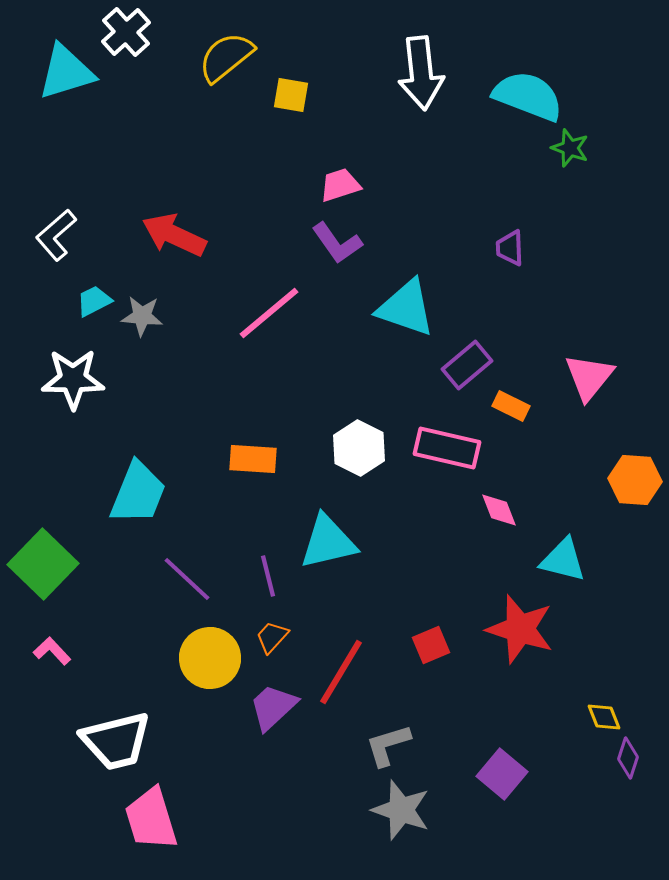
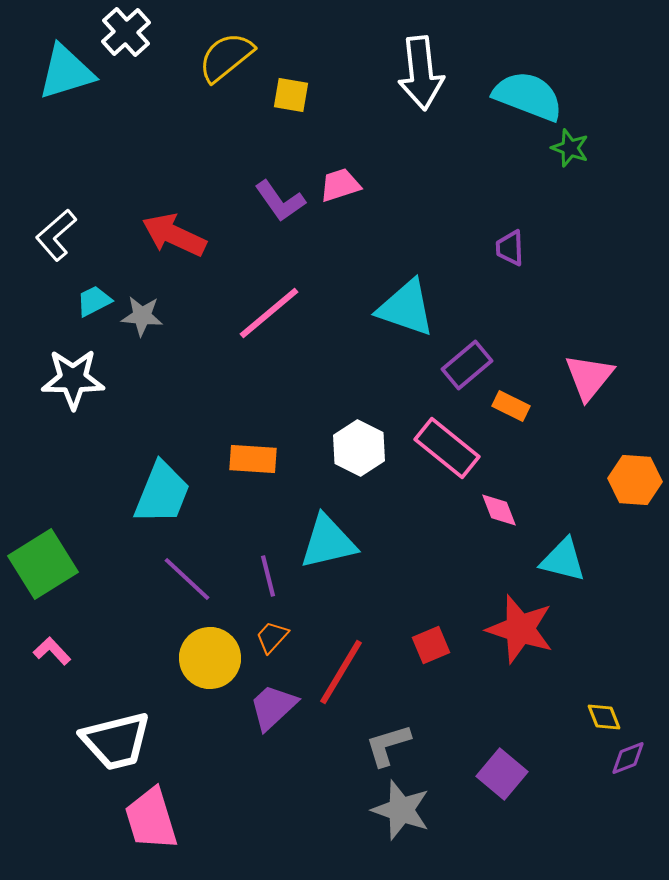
purple L-shape at (337, 243): moved 57 px left, 42 px up
pink rectangle at (447, 448): rotated 26 degrees clockwise
cyan trapezoid at (138, 493): moved 24 px right
green square at (43, 564): rotated 14 degrees clockwise
purple diamond at (628, 758): rotated 51 degrees clockwise
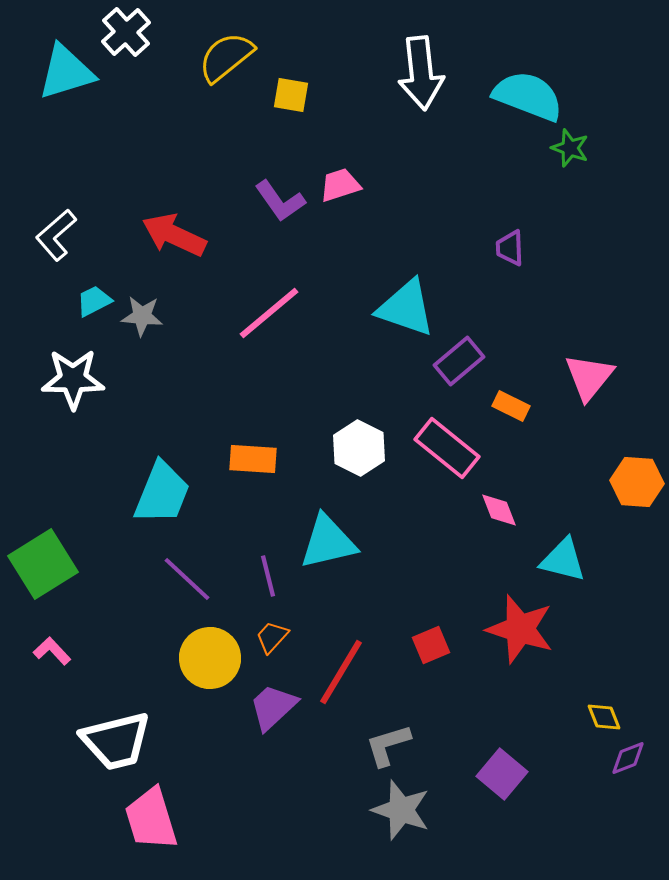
purple rectangle at (467, 365): moved 8 px left, 4 px up
orange hexagon at (635, 480): moved 2 px right, 2 px down
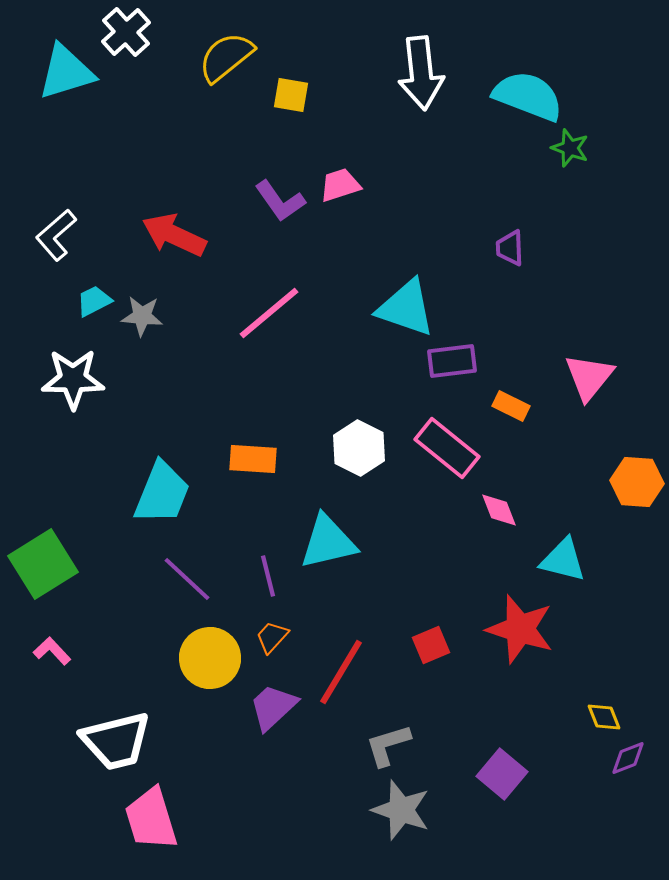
purple rectangle at (459, 361): moved 7 px left; rotated 33 degrees clockwise
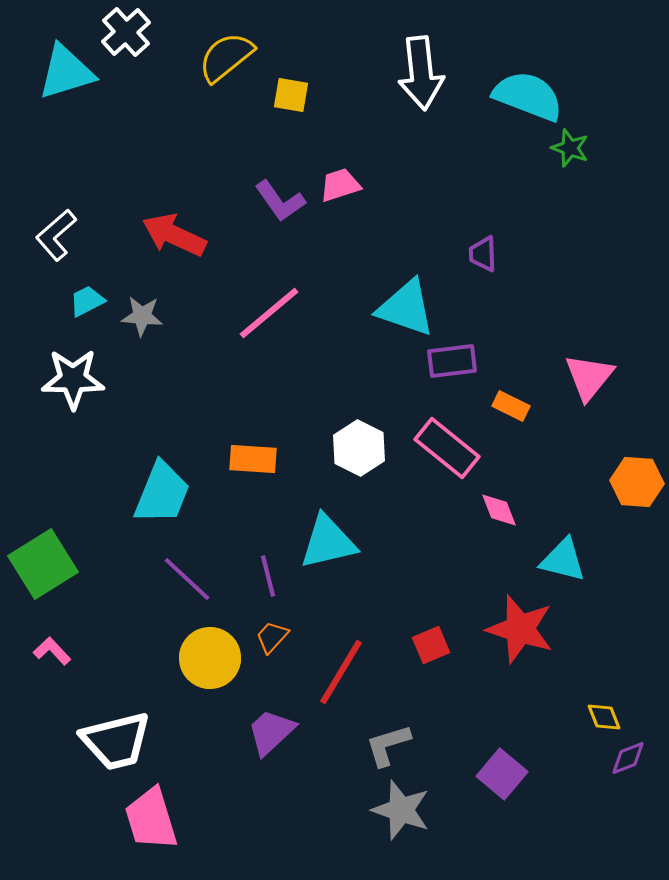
purple trapezoid at (510, 248): moved 27 px left, 6 px down
cyan trapezoid at (94, 301): moved 7 px left
purple trapezoid at (273, 707): moved 2 px left, 25 px down
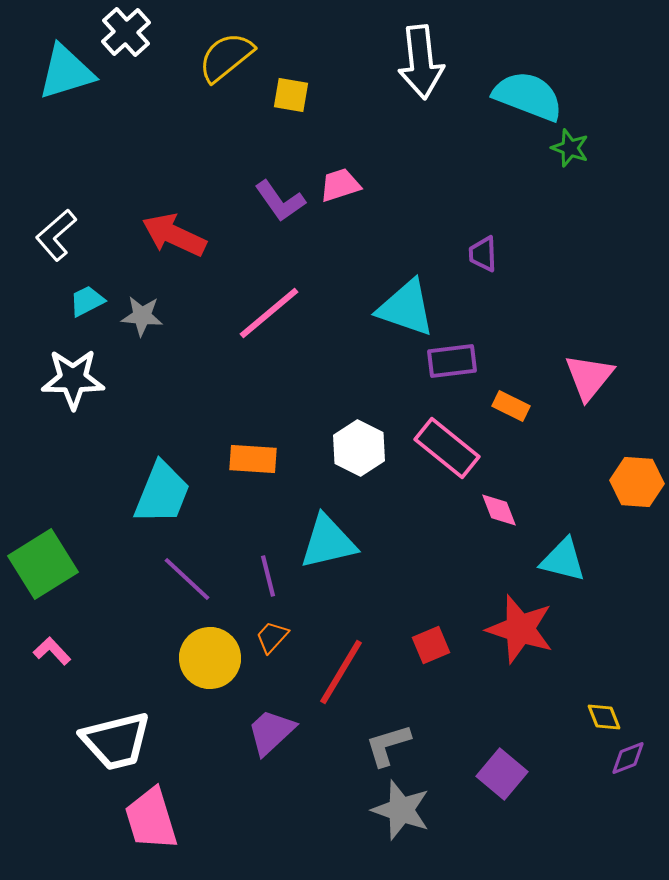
white arrow at (421, 73): moved 11 px up
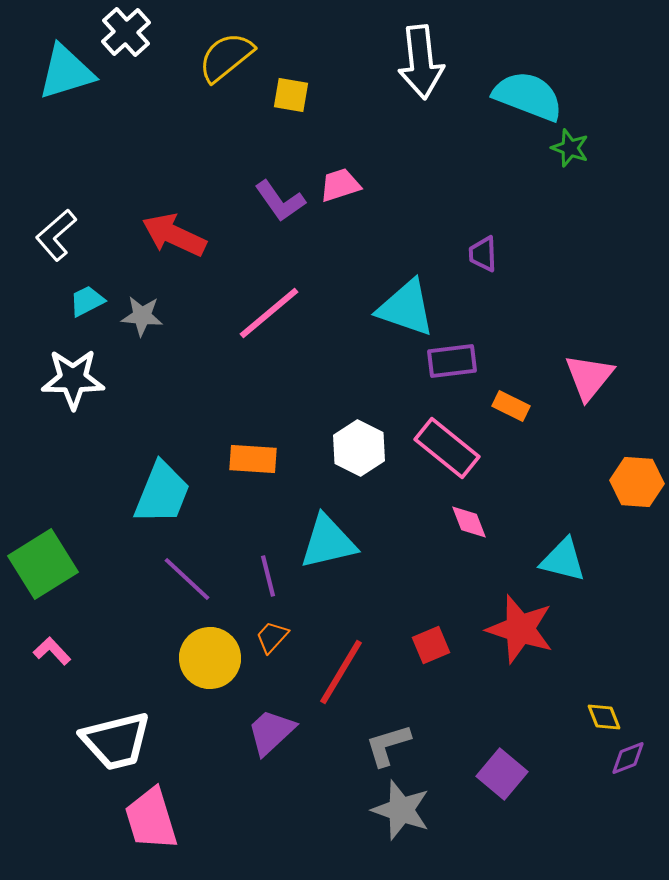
pink diamond at (499, 510): moved 30 px left, 12 px down
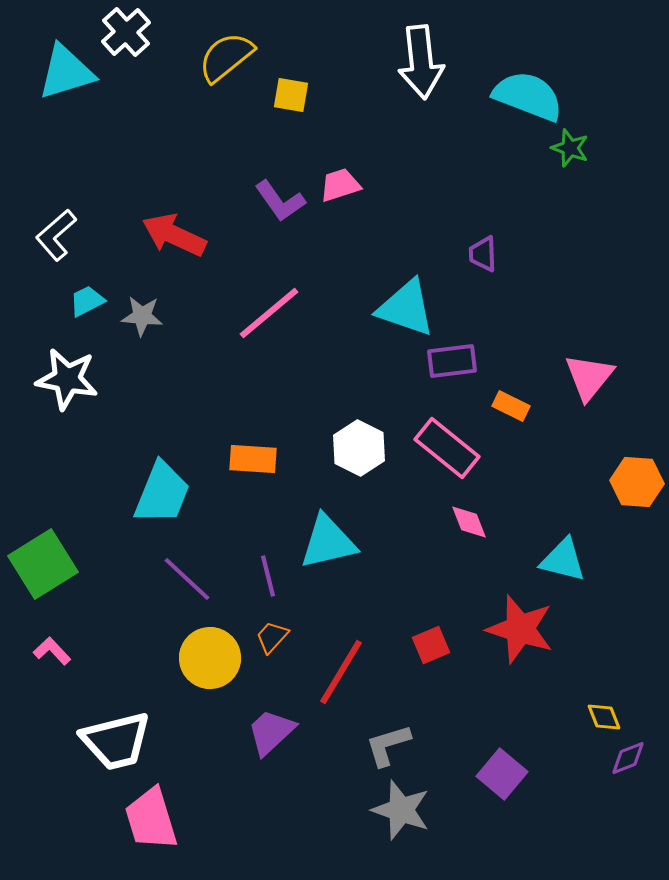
white star at (73, 379): moved 6 px left; rotated 10 degrees clockwise
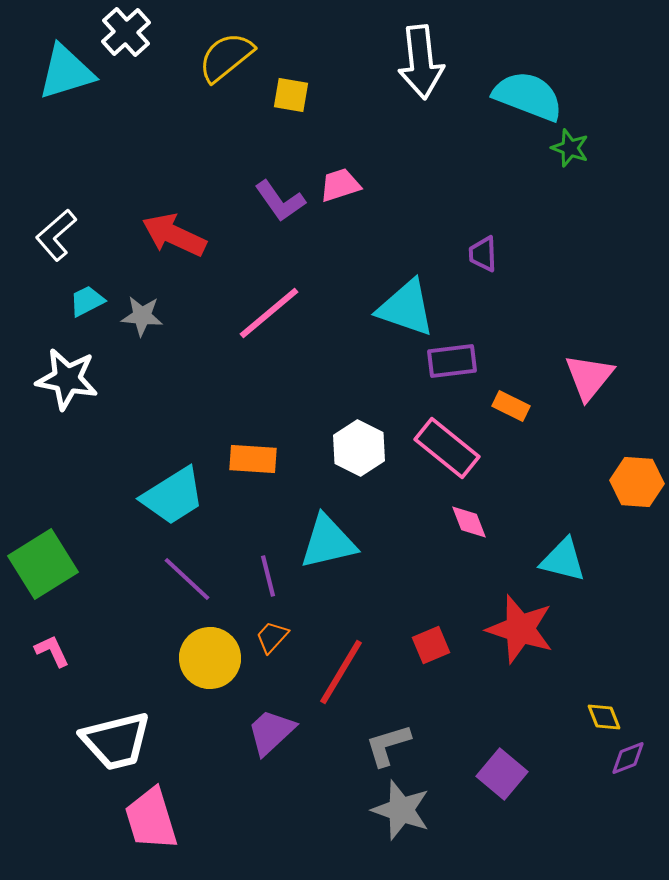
cyan trapezoid at (162, 493): moved 11 px right, 3 px down; rotated 36 degrees clockwise
pink L-shape at (52, 651): rotated 18 degrees clockwise
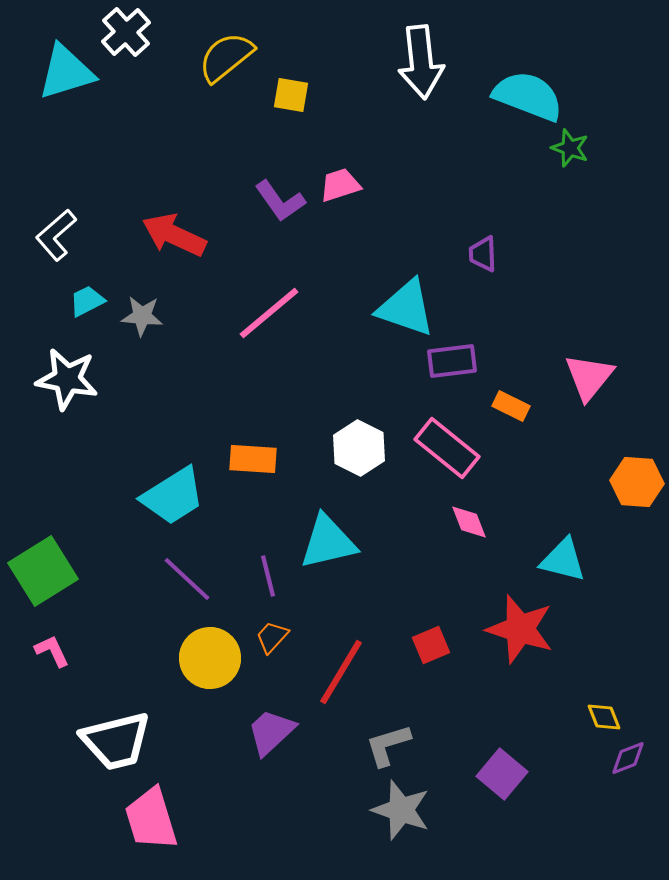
green square at (43, 564): moved 7 px down
